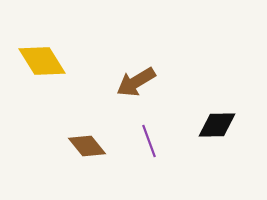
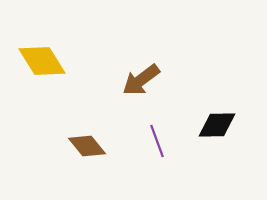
brown arrow: moved 5 px right, 2 px up; rotated 6 degrees counterclockwise
purple line: moved 8 px right
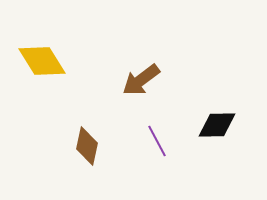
purple line: rotated 8 degrees counterclockwise
brown diamond: rotated 51 degrees clockwise
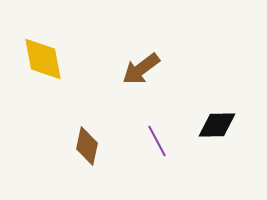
yellow diamond: moved 1 px right, 2 px up; rotated 21 degrees clockwise
brown arrow: moved 11 px up
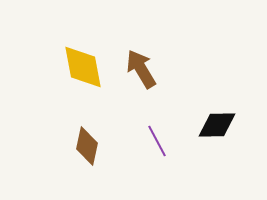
yellow diamond: moved 40 px right, 8 px down
brown arrow: rotated 96 degrees clockwise
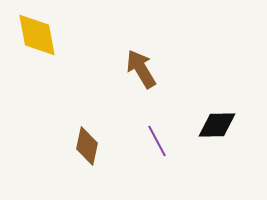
yellow diamond: moved 46 px left, 32 px up
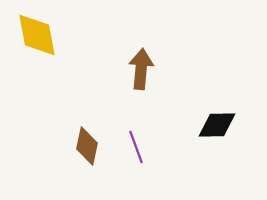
brown arrow: rotated 36 degrees clockwise
purple line: moved 21 px left, 6 px down; rotated 8 degrees clockwise
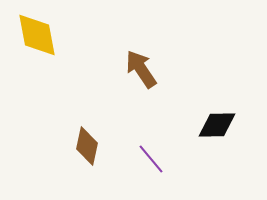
brown arrow: rotated 39 degrees counterclockwise
purple line: moved 15 px right, 12 px down; rotated 20 degrees counterclockwise
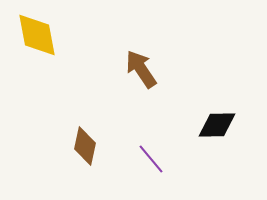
brown diamond: moved 2 px left
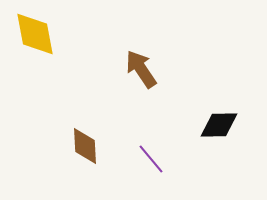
yellow diamond: moved 2 px left, 1 px up
black diamond: moved 2 px right
brown diamond: rotated 15 degrees counterclockwise
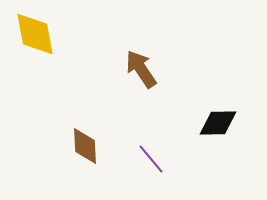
black diamond: moved 1 px left, 2 px up
